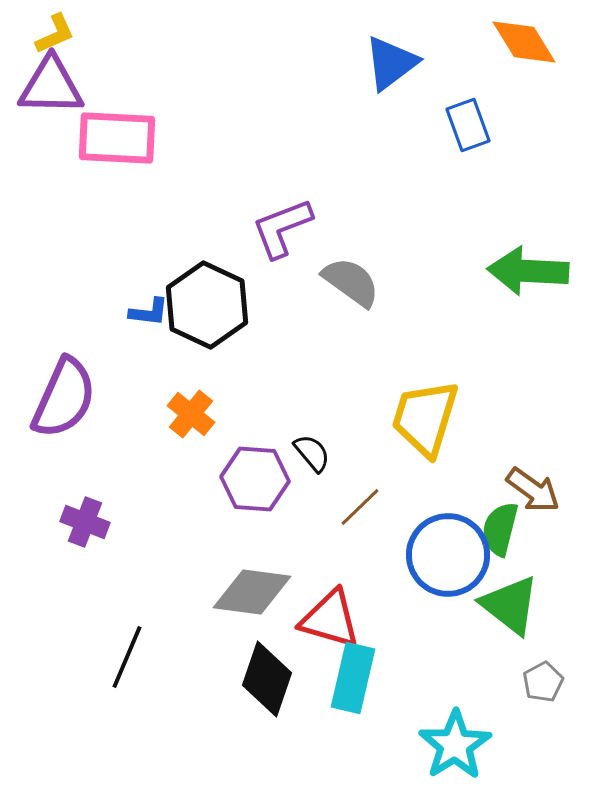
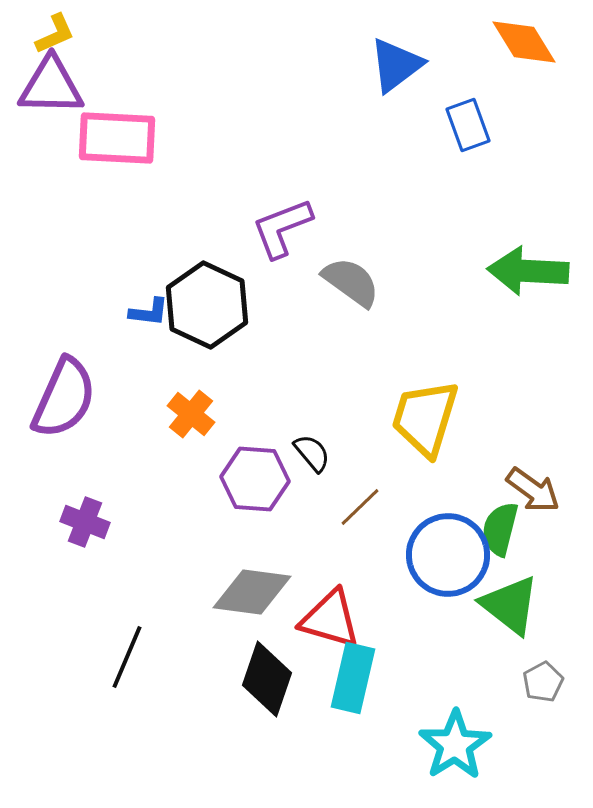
blue triangle: moved 5 px right, 2 px down
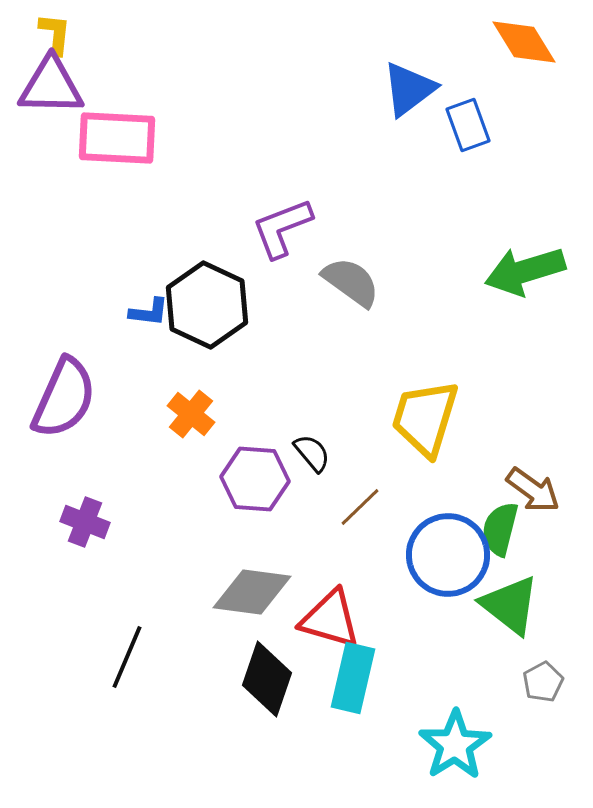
yellow L-shape: rotated 60 degrees counterclockwise
blue triangle: moved 13 px right, 24 px down
green arrow: moved 3 px left; rotated 20 degrees counterclockwise
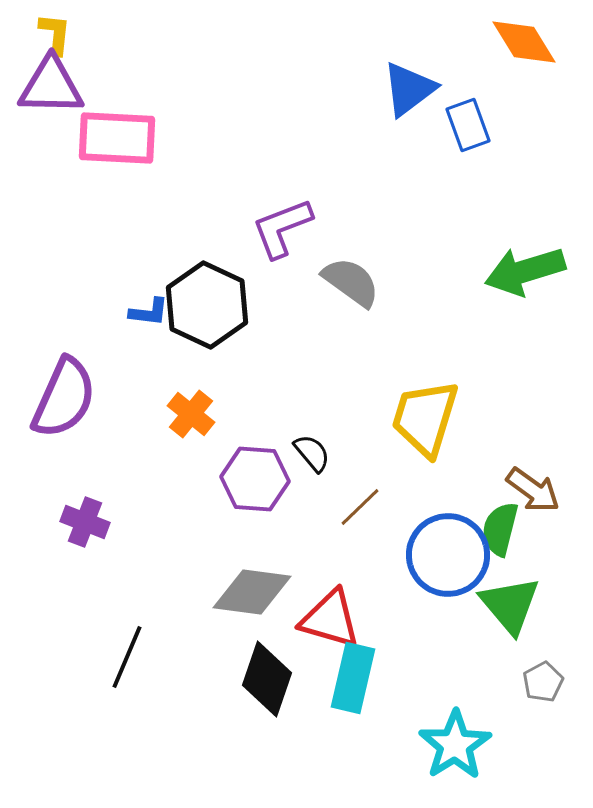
green triangle: rotated 12 degrees clockwise
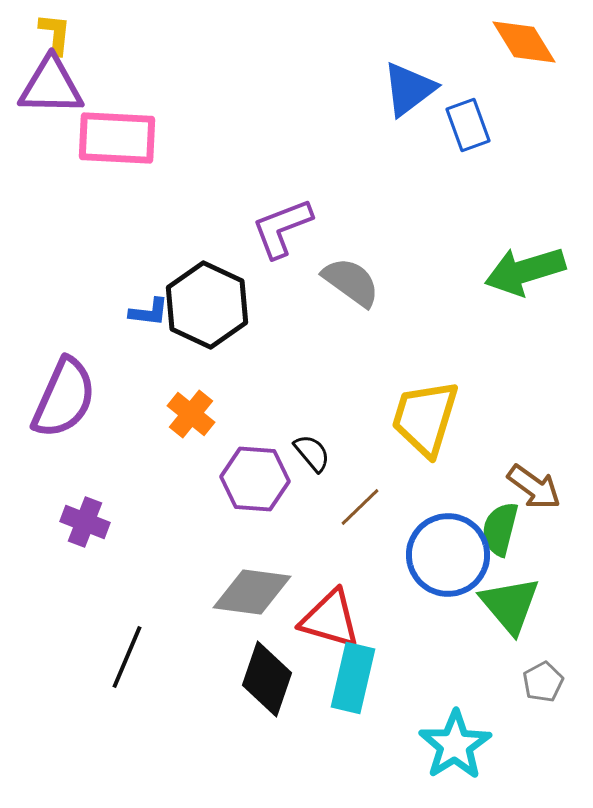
brown arrow: moved 1 px right, 3 px up
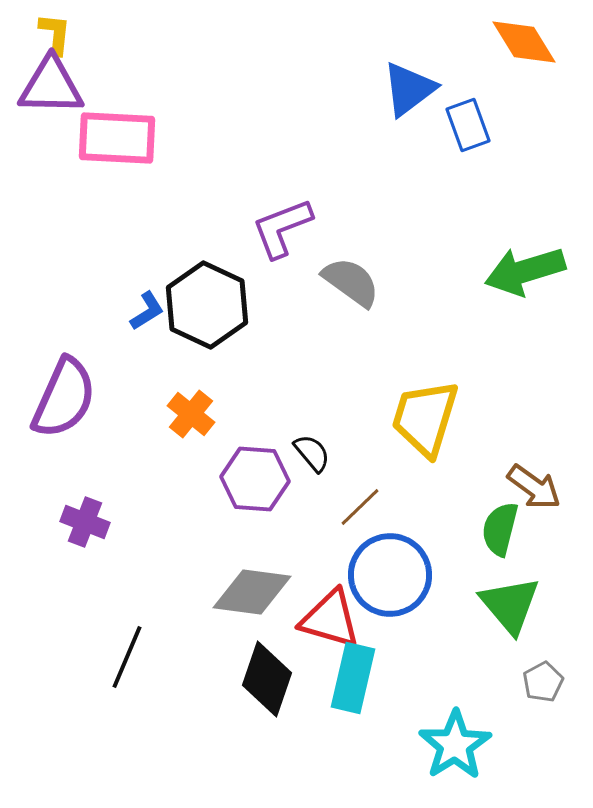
blue L-shape: moved 2 px left, 1 px up; rotated 39 degrees counterclockwise
blue circle: moved 58 px left, 20 px down
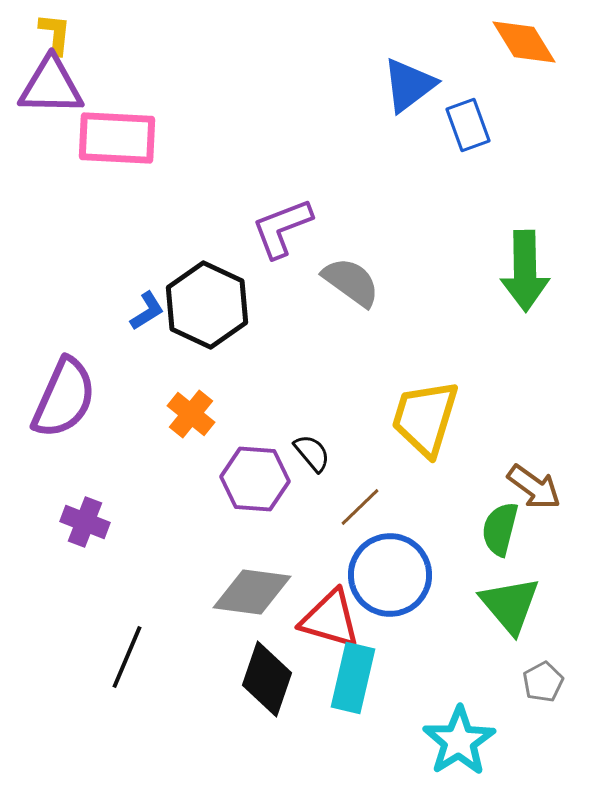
blue triangle: moved 4 px up
green arrow: rotated 74 degrees counterclockwise
cyan star: moved 4 px right, 4 px up
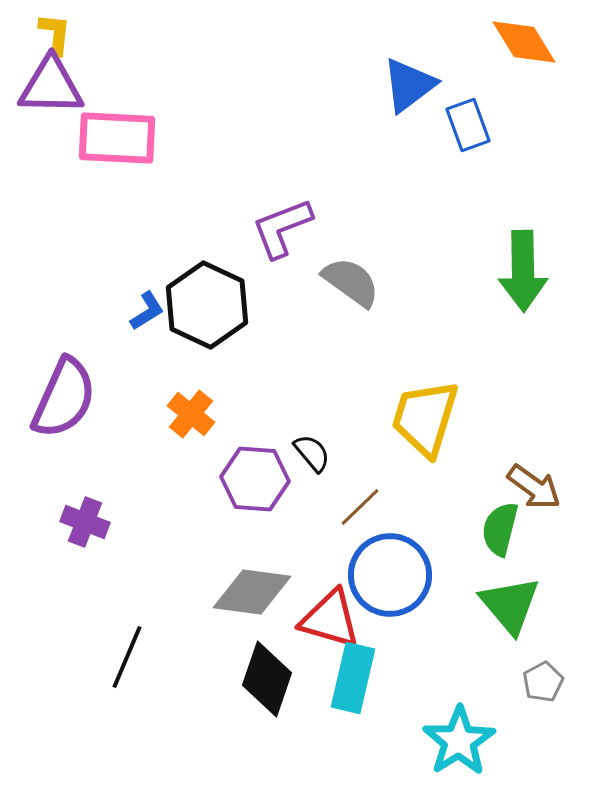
green arrow: moved 2 px left
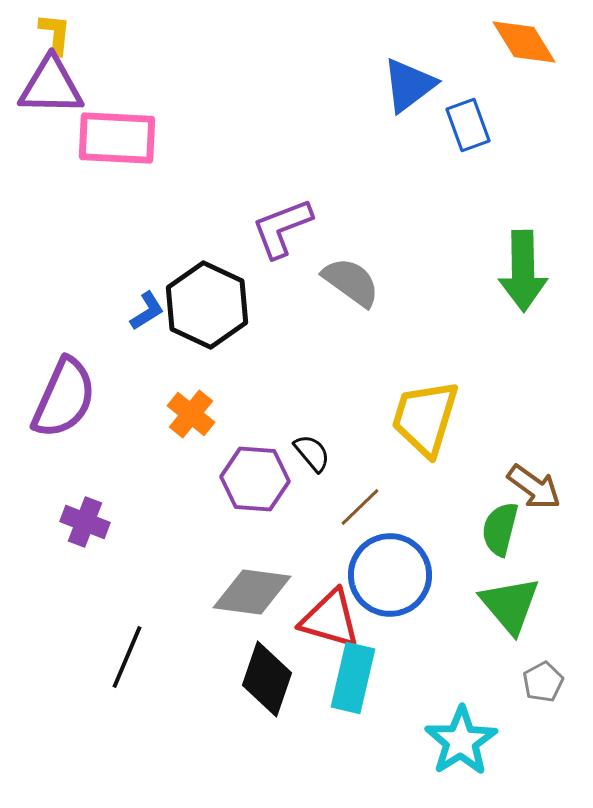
cyan star: moved 2 px right
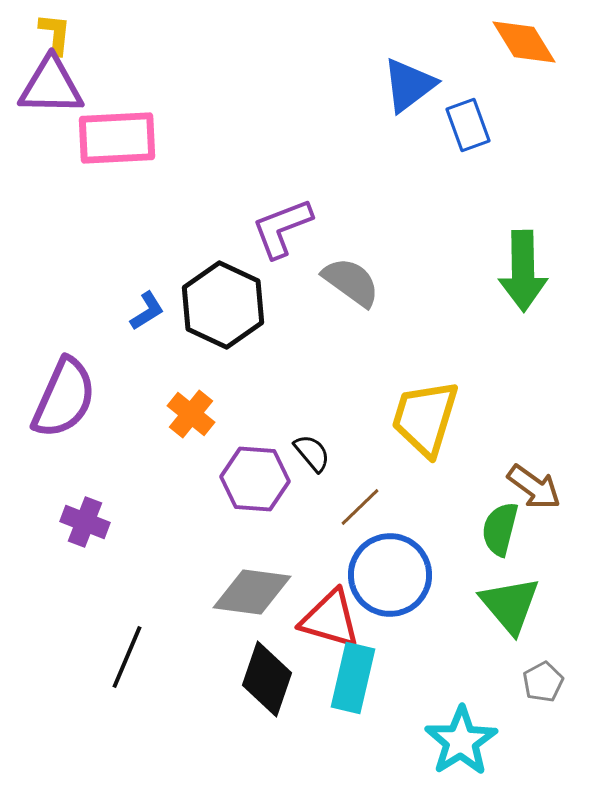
pink rectangle: rotated 6 degrees counterclockwise
black hexagon: moved 16 px right
